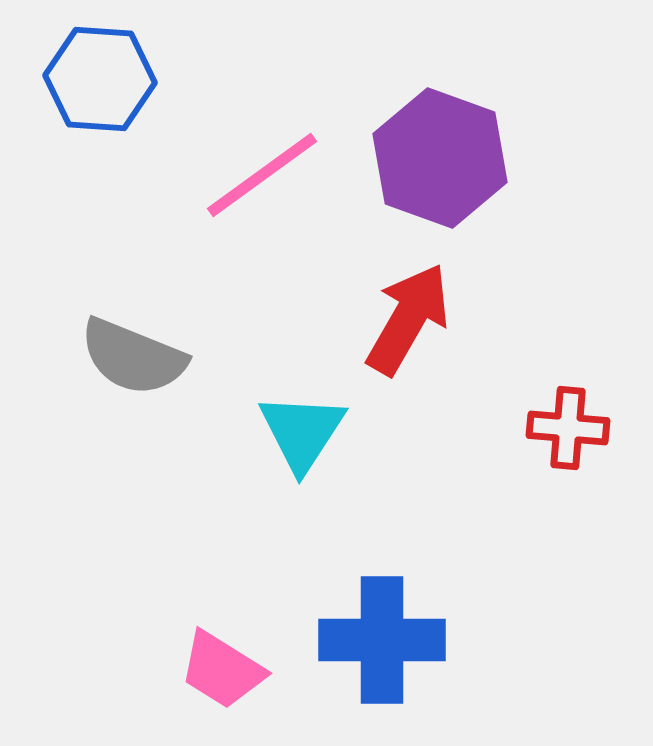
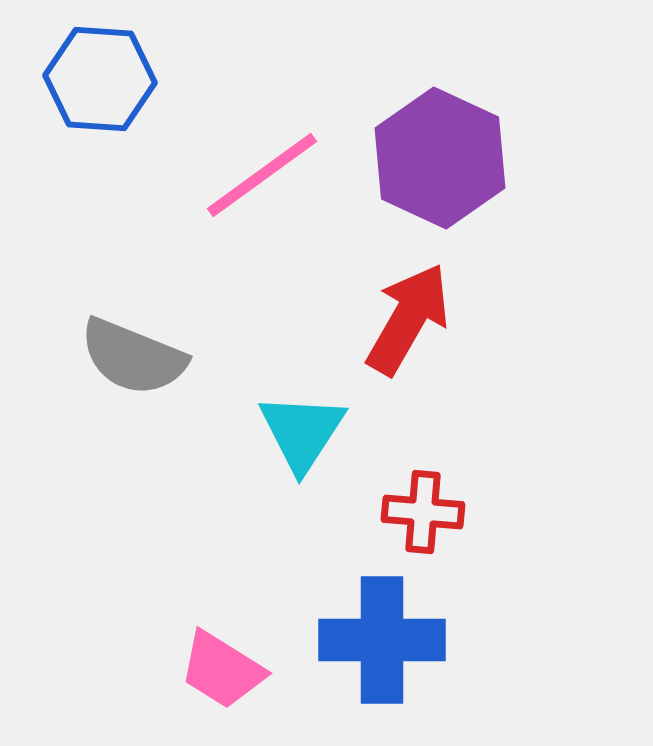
purple hexagon: rotated 5 degrees clockwise
red cross: moved 145 px left, 84 px down
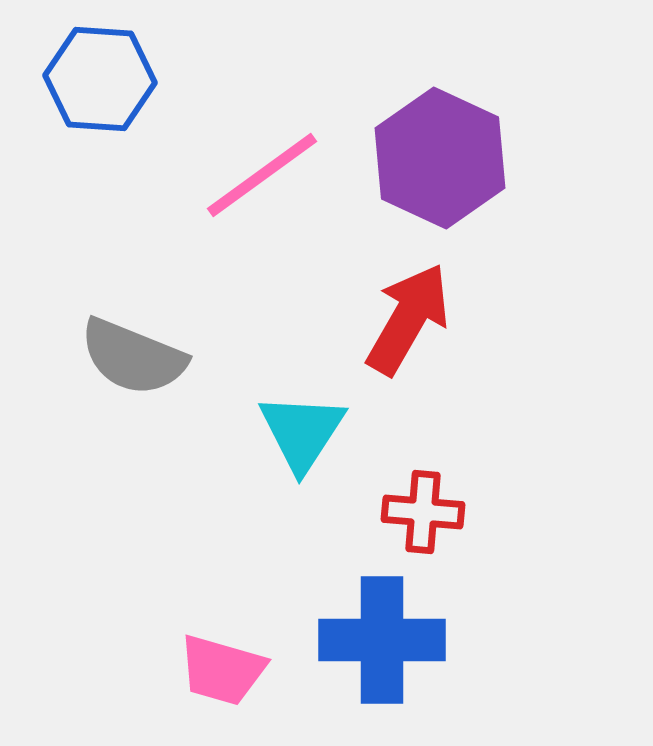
pink trapezoid: rotated 16 degrees counterclockwise
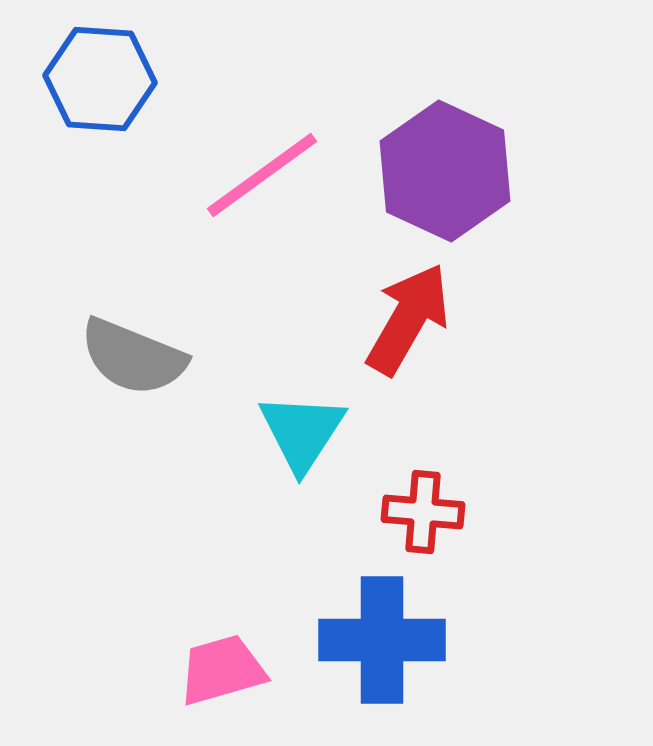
purple hexagon: moved 5 px right, 13 px down
pink trapezoid: rotated 148 degrees clockwise
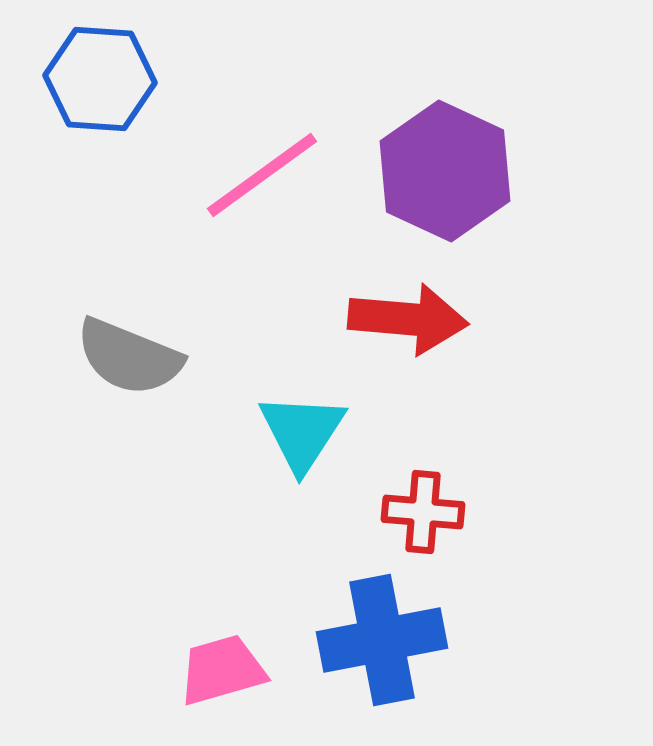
red arrow: rotated 65 degrees clockwise
gray semicircle: moved 4 px left
blue cross: rotated 11 degrees counterclockwise
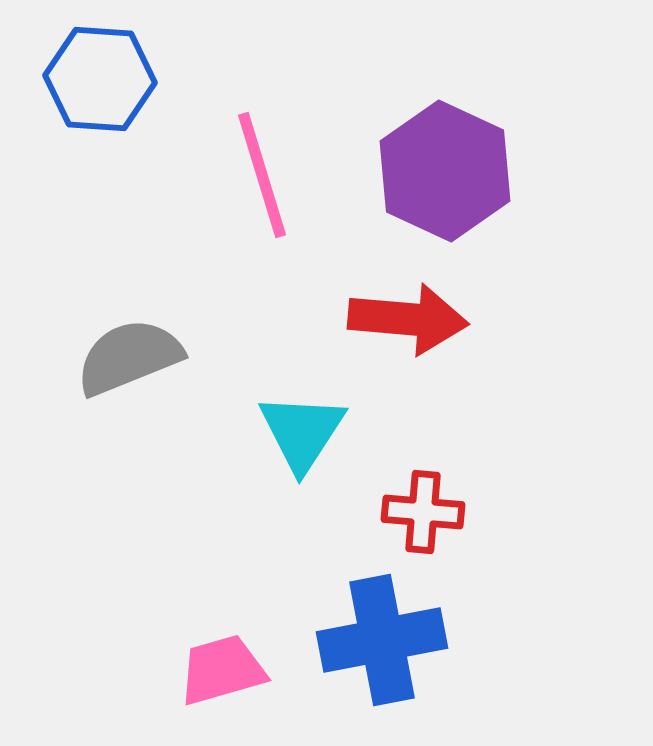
pink line: rotated 71 degrees counterclockwise
gray semicircle: rotated 136 degrees clockwise
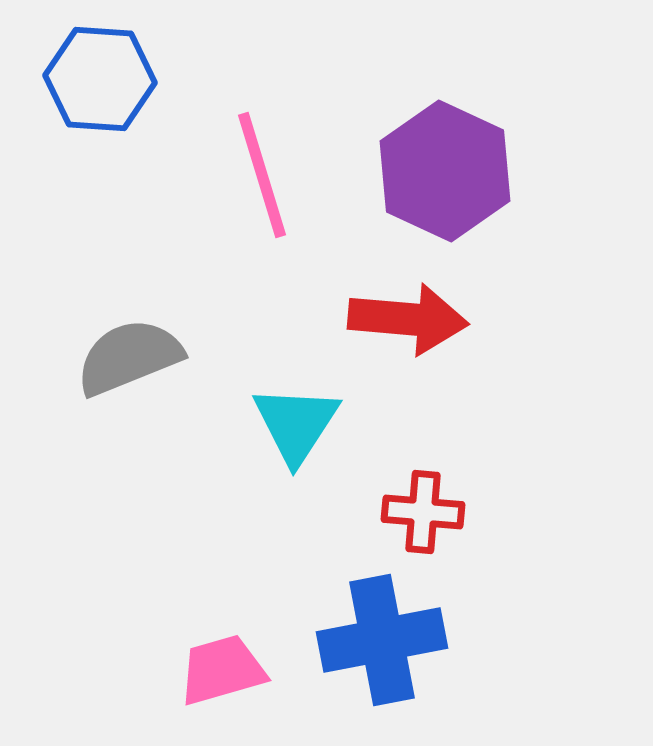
cyan triangle: moved 6 px left, 8 px up
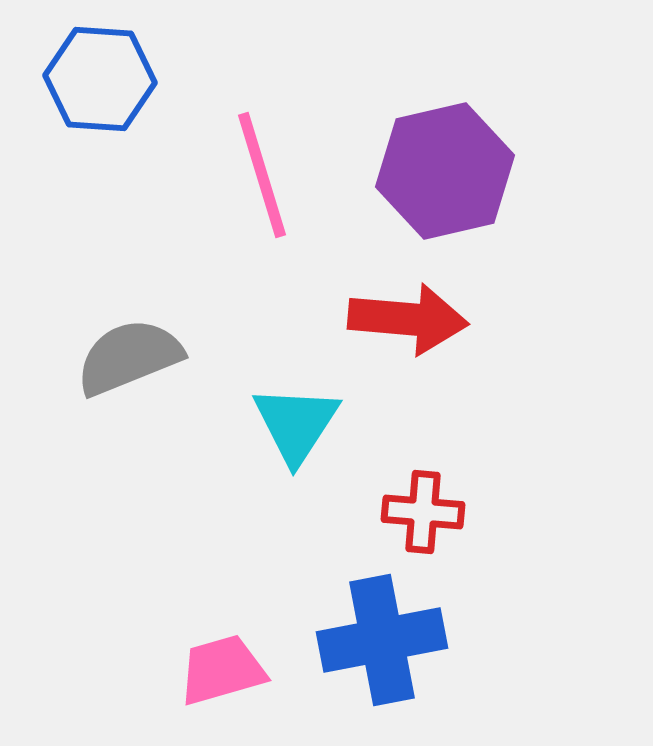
purple hexagon: rotated 22 degrees clockwise
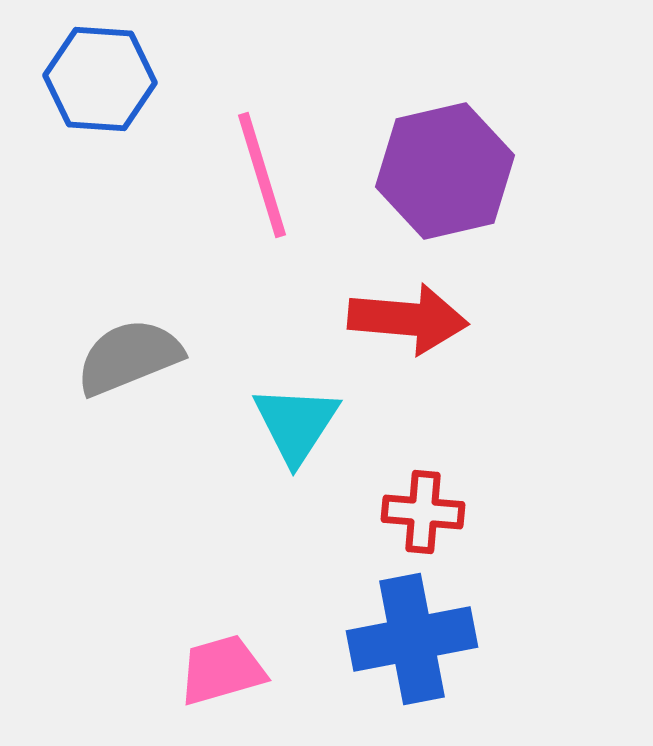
blue cross: moved 30 px right, 1 px up
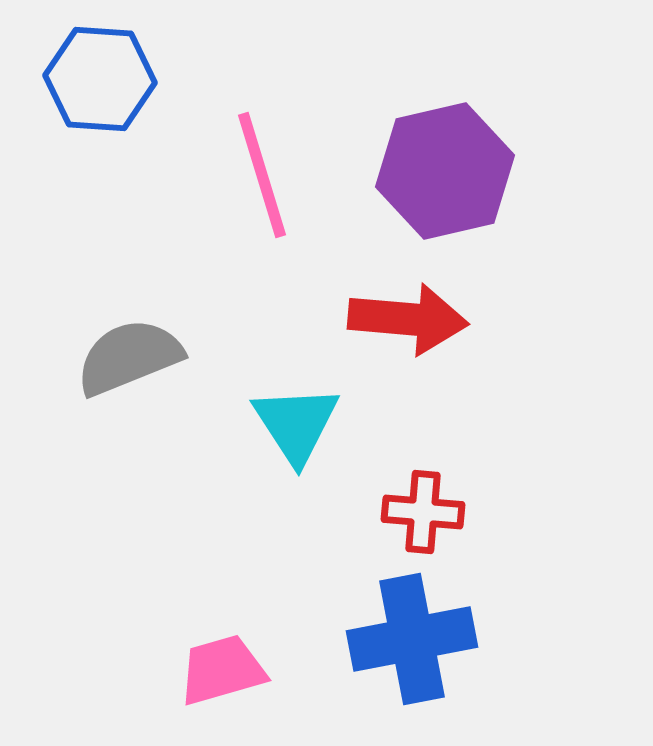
cyan triangle: rotated 6 degrees counterclockwise
